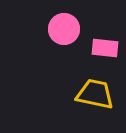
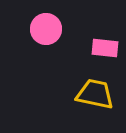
pink circle: moved 18 px left
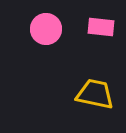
pink rectangle: moved 4 px left, 21 px up
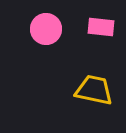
yellow trapezoid: moved 1 px left, 4 px up
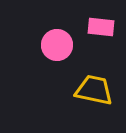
pink circle: moved 11 px right, 16 px down
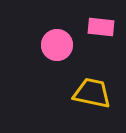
yellow trapezoid: moved 2 px left, 3 px down
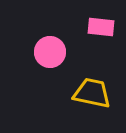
pink circle: moved 7 px left, 7 px down
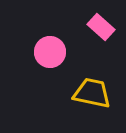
pink rectangle: rotated 36 degrees clockwise
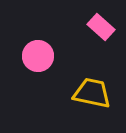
pink circle: moved 12 px left, 4 px down
